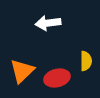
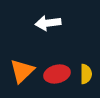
yellow semicircle: moved 13 px down
red ellipse: moved 4 px up
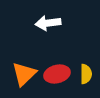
orange triangle: moved 2 px right, 3 px down
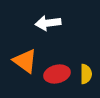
orange triangle: moved 1 px right, 13 px up; rotated 40 degrees counterclockwise
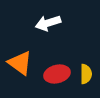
white arrow: rotated 10 degrees counterclockwise
orange triangle: moved 5 px left, 2 px down
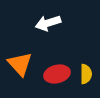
orange triangle: moved 1 px down; rotated 12 degrees clockwise
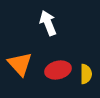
white arrow: rotated 85 degrees clockwise
red ellipse: moved 1 px right, 4 px up
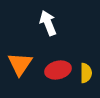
orange triangle: rotated 16 degrees clockwise
yellow semicircle: moved 1 px up
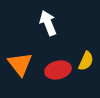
orange triangle: rotated 12 degrees counterclockwise
yellow semicircle: moved 12 px up; rotated 24 degrees clockwise
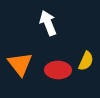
red ellipse: rotated 15 degrees clockwise
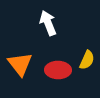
yellow semicircle: moved 1 px right, 1 px up
